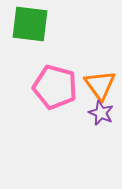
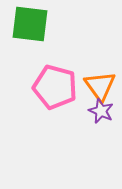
orange triangle: moved 1 px down
purple star: moved 2 px up
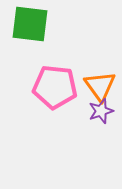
pink pentagon: rotated 9 degrees counterclockwise
purple star: rotated 30 degrees clockwise
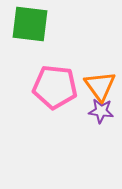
purple star: rotated 25 degrees clockwise
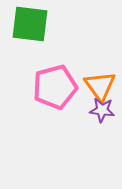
pink pentagon: rotated 21 degrees counterclockwise
purple star: moved 1 px right, 1 px up
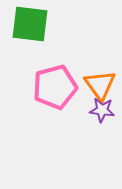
orange triangle: moved 1 px up
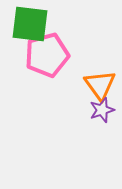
pink pentagon: moved 8 px left, 32 px up
purple star: rotated 25 degrees counterclockwise
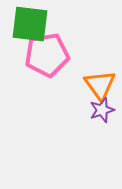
pink pentagon: rotated 6 degrees clockwise
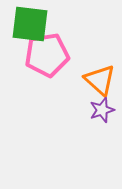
orange triangle: moved 5 px up; rotated 12 degrees counterclockwise
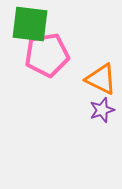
orange triangle: moved 1 px right, 1 px up; rotated 16 degrees counterclockwise
